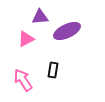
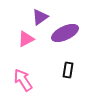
purple triangle: rotated 30 degrees counterclockwise
purple ellipse: moved 2 px left, 2 px down
black rectangle: moved 15 px right
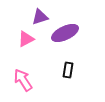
purple triangle: rotated 18 degrees clockwise
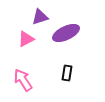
purple ellipse: moved 1 px right
black rectangle: moved 1 px left, 3 px down
